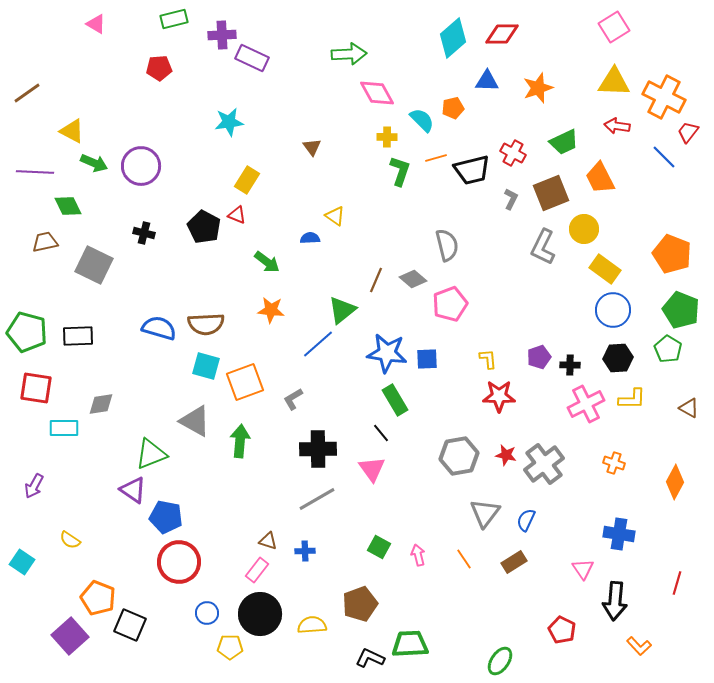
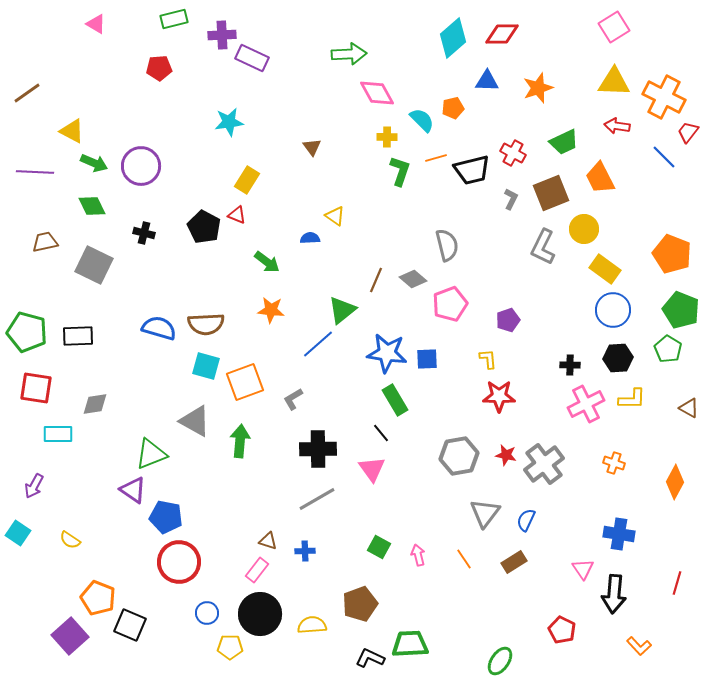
green diamond at (68, 206): moved 24 px right
purple pentagon at (539, 357): moved 31 px left, 37 px up
gray diamond at (101, 404): moved 6 px left
cyan rectangle at (64, 428): moved 6 px left, 6 px down
cyan square at (22, 562): moved 4 px left, 29 px up
black arrow at (615, 601): moved 1 px left, 7 px up
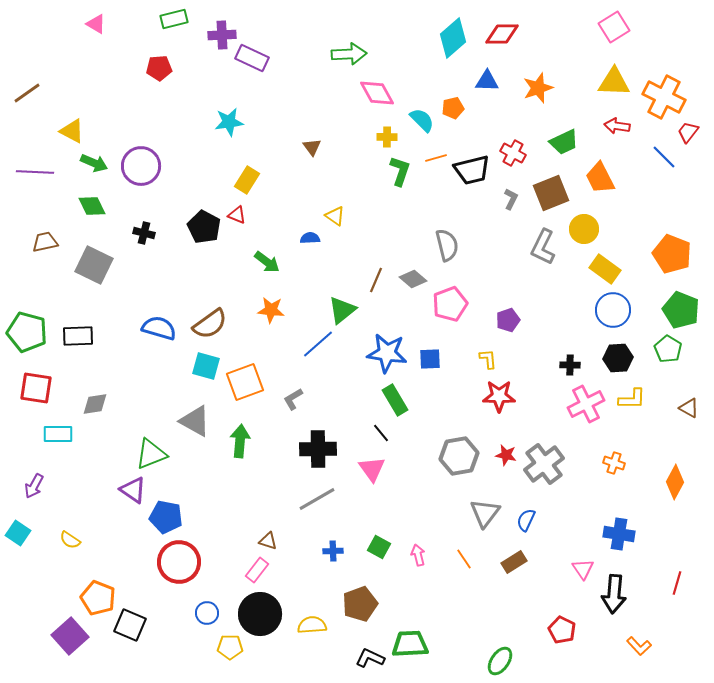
brown semicircle at (206, 324): moved 4 px right; rotated 33 degrees counterclockwise
blue square at (427, 359): moved 3 px right
blue cross at (305, 551): moved 28 px right
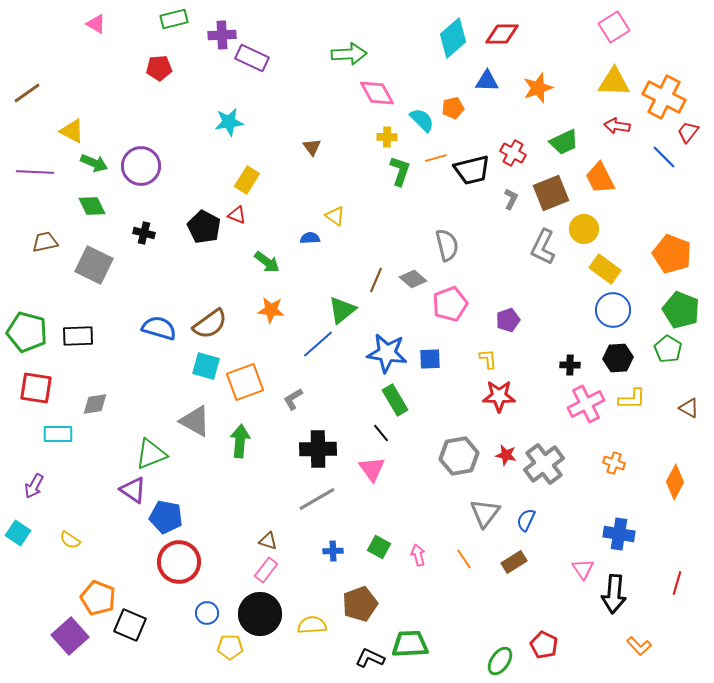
pink rectangle at (257, 570): moved 9 px right
red pentagon at (562, 630): moved 18 px left, 15 px down
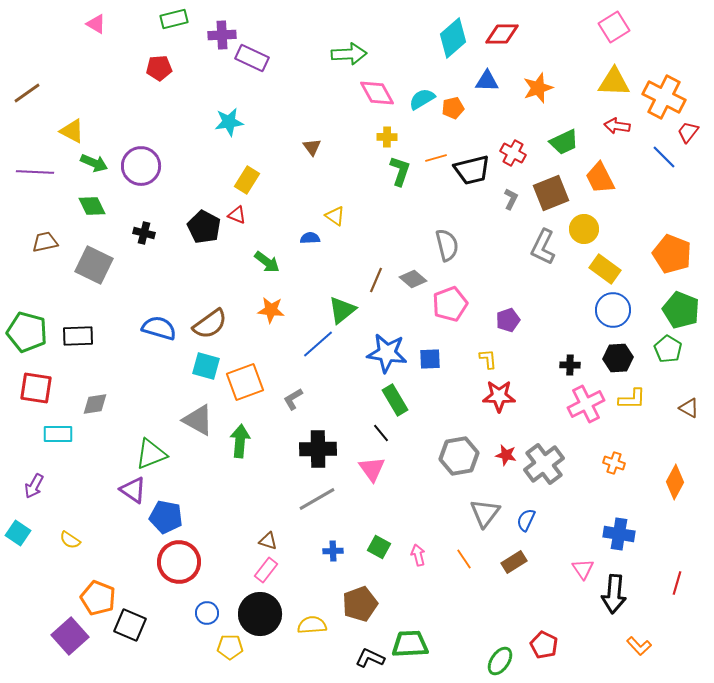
cyan semicircle at (422, 120): moved 21 px up; rotated 76 degrees counterclockwise
gray triangle at (195, 421): moved 3 px right, 1 px up
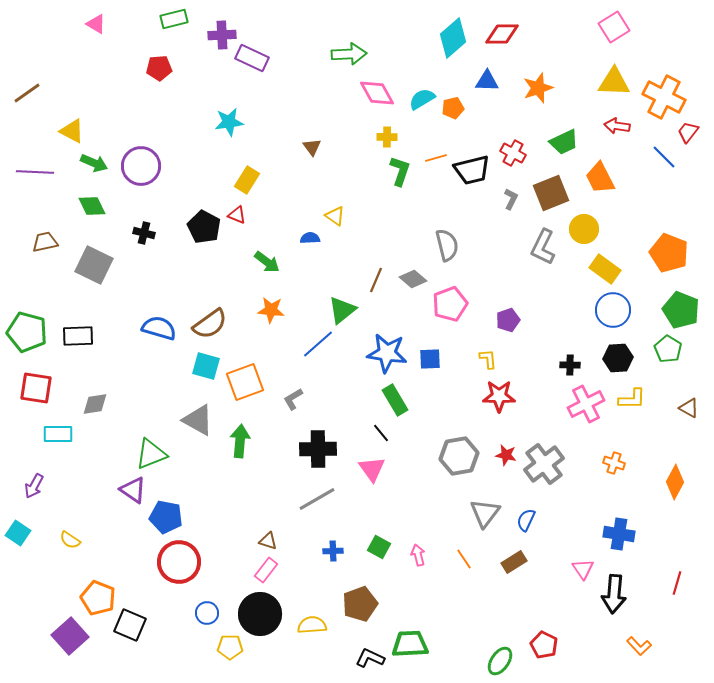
orange pentagon at (672, 254): moved 3 px left, 1 px up
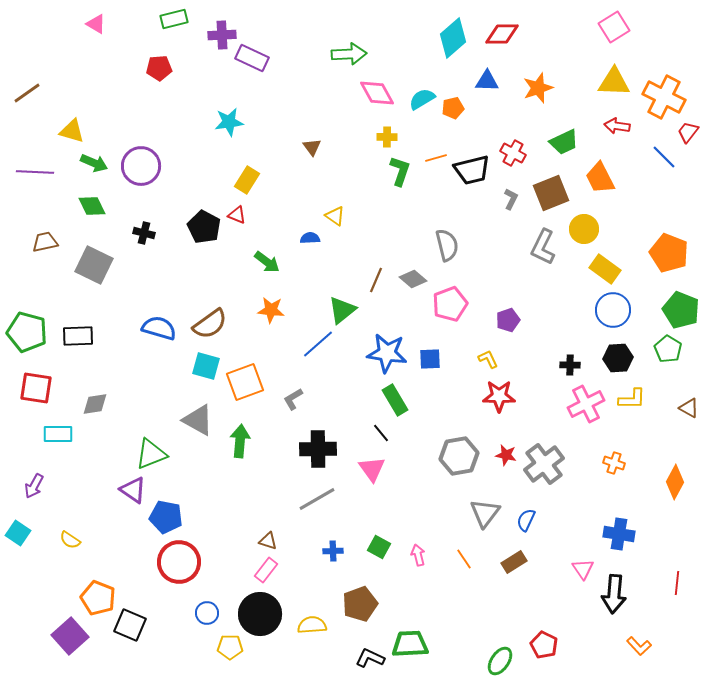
yellow triangle at (72, 131): rotated 12 degrees counterclockwise
yellow L-shape at (488, 359): rotated 20 degrees counterclockwise
red line at (677, 583): rotated 10 degrees counterclockwise
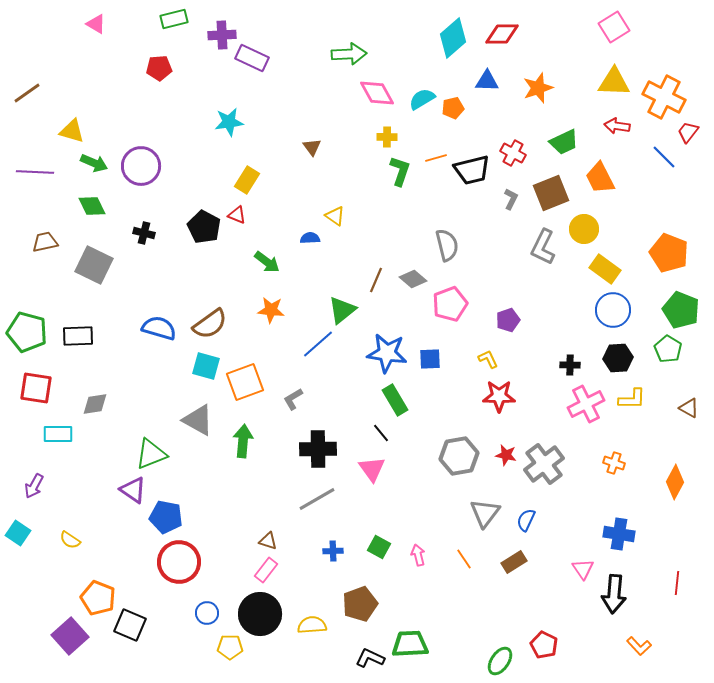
green arrow at (240, 441): moved 3 px right
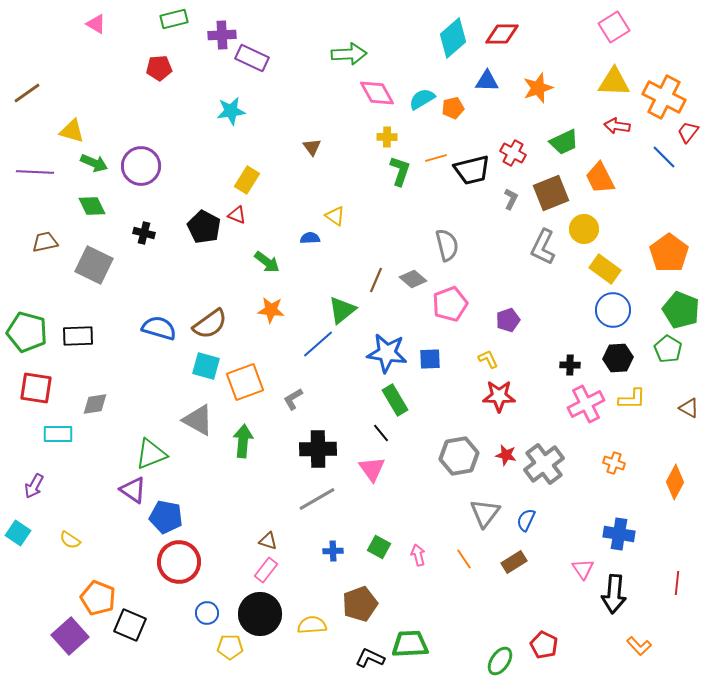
cyan star at (229, 122): moved 2 px right, 11 px up
orange pentagon at (669, 253): rotated 15 degrees clockwise
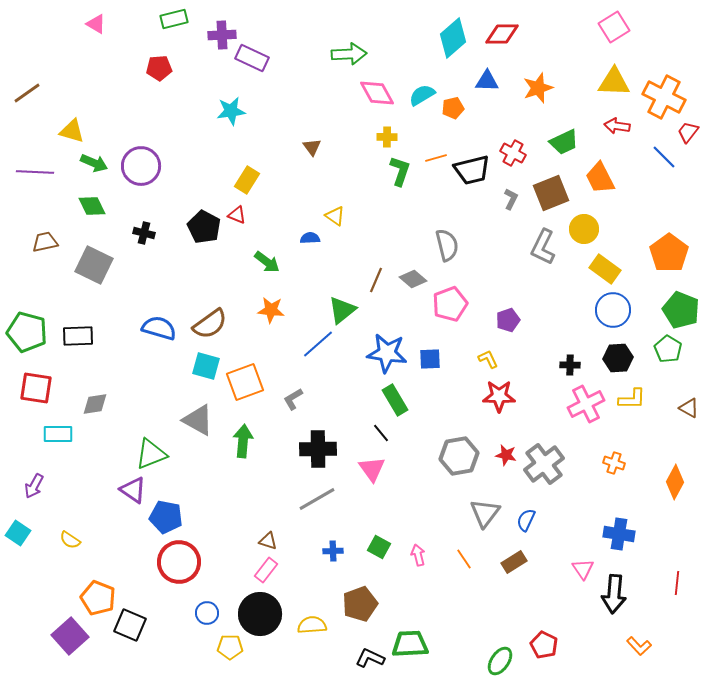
cyan semicircle at (422, 99): moved 4 px up
